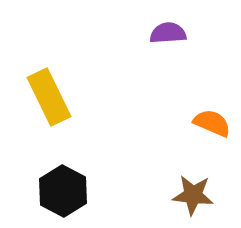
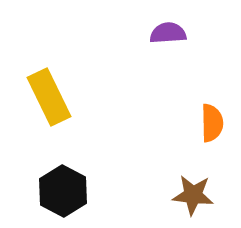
orange semicircle: rotated 66 degrees clockwise
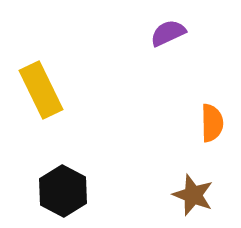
purple semicircle: rotated 21 degrees counterclockwise
yellow rectangle: moved 8 px left, 7 px up
brown star: rotated 15 degrees clockwise
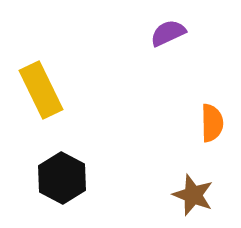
black hexagon: moved 1 px left, 13 px up
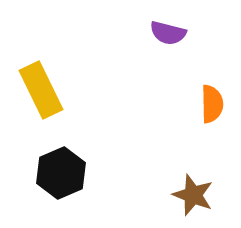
purple semicircle: rotated 141 degrees counterclockwise
orange semicircle: moved 19 px up
black hexagon: moved 1 px left, 5 px up; rotated 9 degrees clockwise
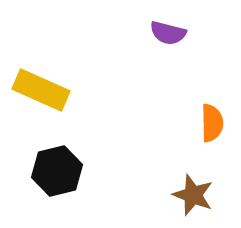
yellow rectangle: rotated 40 degrees counterclockwise
orange semicircle: moved 19 px down
black hexagon: moved 4 px left, 2 px up; rotated 9 degrees clockwise
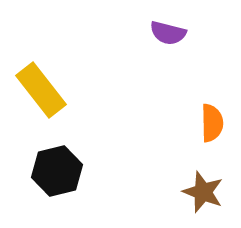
yellow rectangle: rotated 28 degrees clockwise
brown star: moved 10 px right, 3 px up
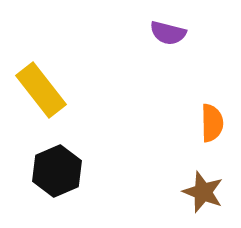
black hexagon: rotated 9 degrees counterclockwise
